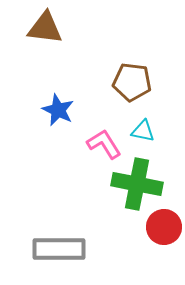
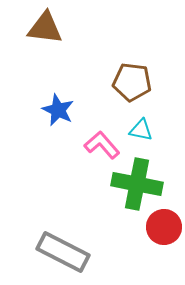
cyan triangle: moved 2 px left, 1 px up
pink L-shape: moved 2 px left, 1 px down; rotated 9 degrees counterclockwise
gray rectangle: moved 4 px right, 3 px down; rotated 27 degrees clockwise
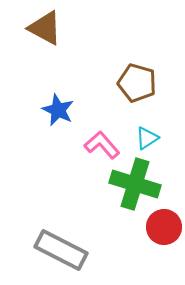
brown triangle: rotated 21 degrees clockwise
brown pentagon: moved 5 px right, 1 px down; rotated 9 degrees clockwise
cyan triangle: moved 6 px right, 8 px down; rotated 45 degrees counterclockwise
green cross: moved 2 px left; rotated 6 degrees clockwise
gray rectangle: moved 2 px left, 2 px up
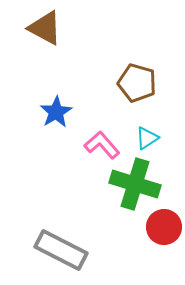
blue star: moved 2 px left, 2 px down; rotated 16 degrees clockwise
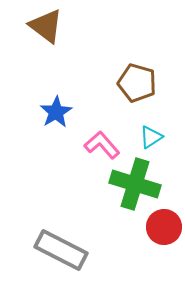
brown triangle: moved 1 px right, 2 px up; rotated 9 degrees clockwise
cyan triangle: moved 4 px right, 1 px up
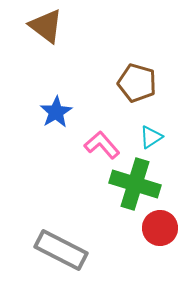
red circle: moved 4 px left, 1 px down
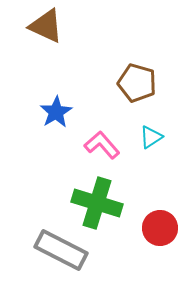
brown triangle: rotated 12 degrees counterclockwise
green cross: moved 38 px left, 19 px down
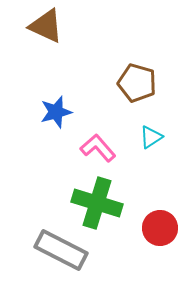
blue star: rotated 16 degrees clockwise
pink L-shape: moved 4 px left, 3 px down
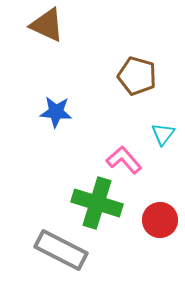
brown triangle: moved 1 px right, 1 px up
brown pentagon: moved 7 px up
blue star: rotated 20 degrees clockwise
cyan triangle: moved 12 px right, 3 px up; rotated 20 degrees counterclockwise
pink L-shape: moved 26 px right, 12 px down
red circle: moved 8 px up
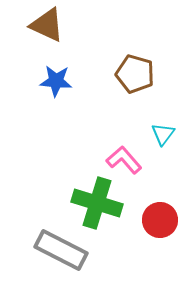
brown pentagon: moved 2 px left, 2 px up
blue star: moved 31 px up
